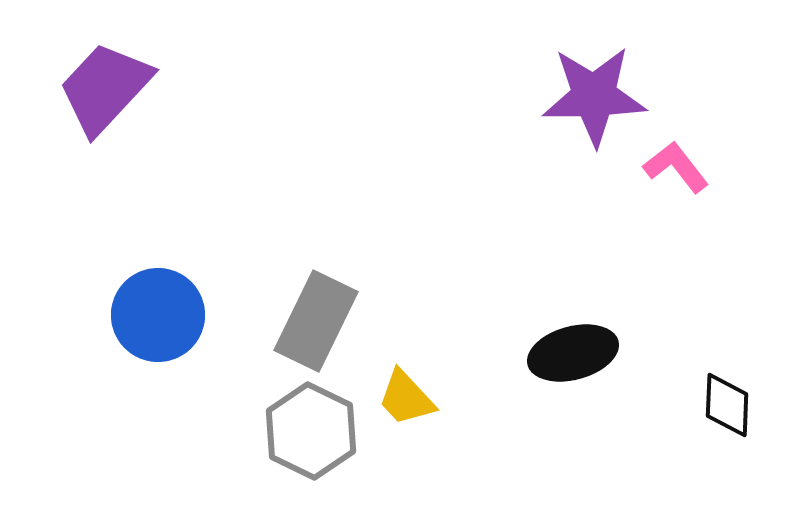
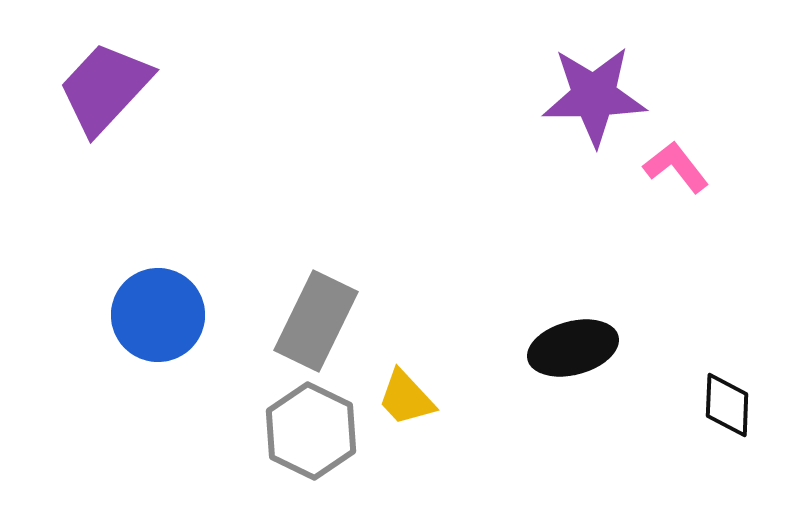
black ellipse: moved 5 px up
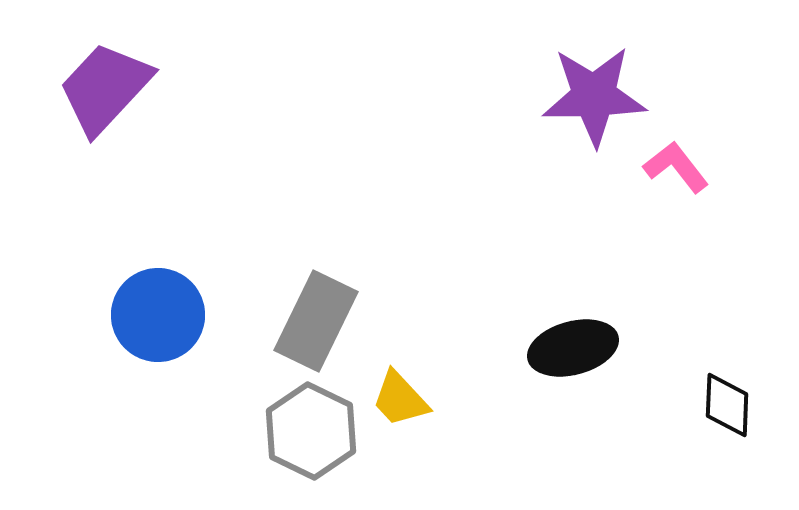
yellow trapezoid: moved 6 px left, 1 px down
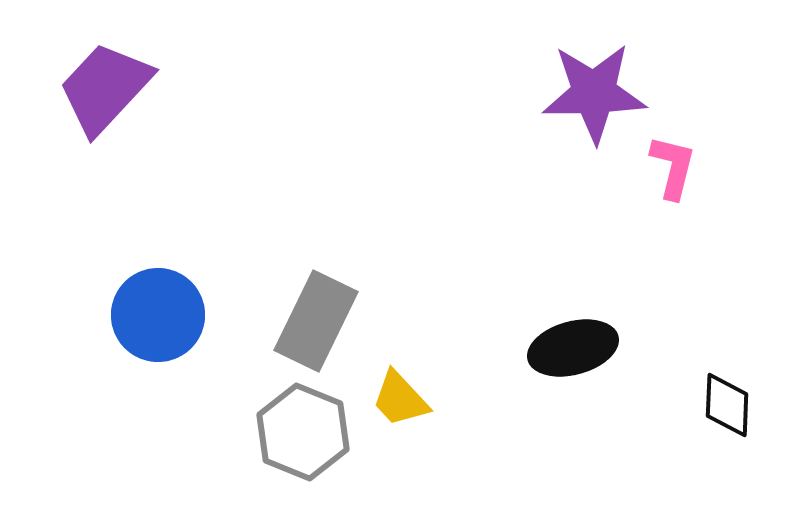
purple star: moved 3 px up
pink L-shape: moved 3 px left; rotated 52 degrees clockwise
gray hexagon: moved 8 px left, 1 px down; rotated 4 degrees counterclockwise
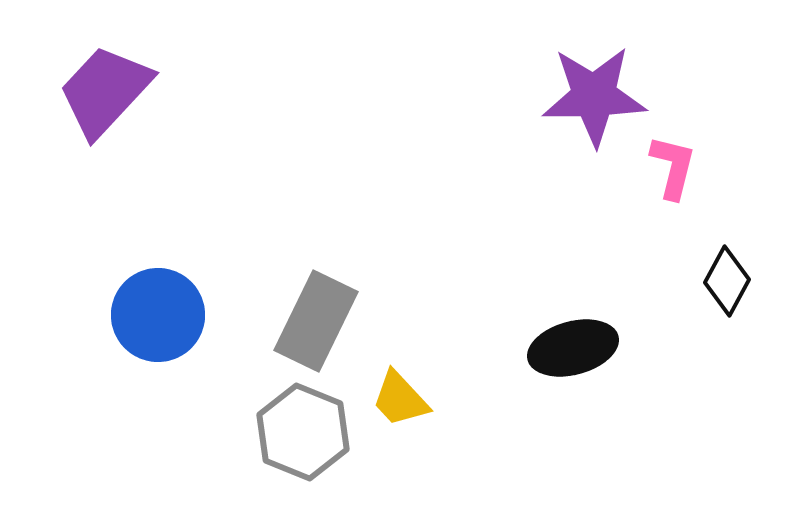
purple trapezoid: moved 3 px down
purple star: moved 3 px down
black diamond: moved 124 px up; rotated 26 degrees clockwise
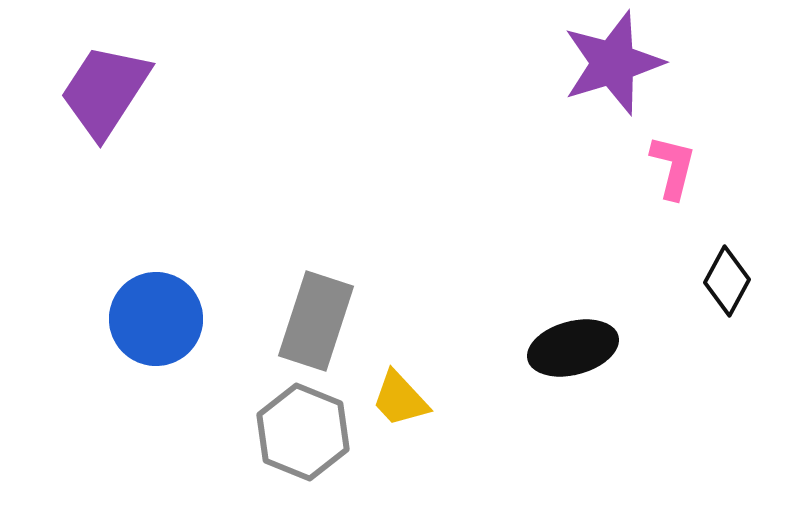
purple trapezoid: rotated 10 degrees counterclockwise
purple star: moved 19 px right, 33 px up; rotated 16 degrees counterclockwise
blue circle: moved 2 px left, 4 px down
gray rectangle: rotated 8 degrees counterclockwise
